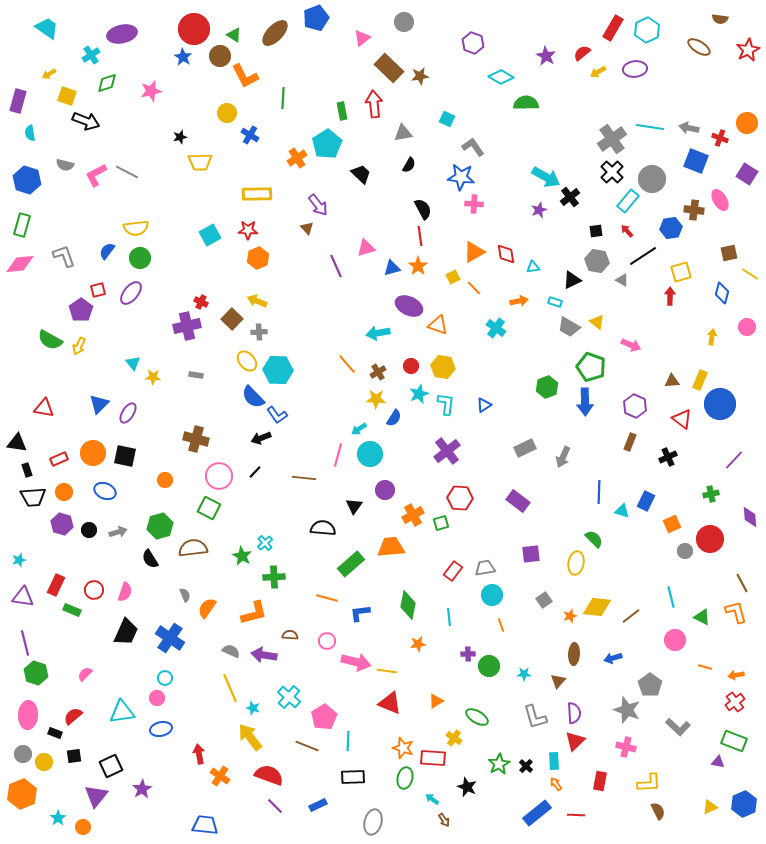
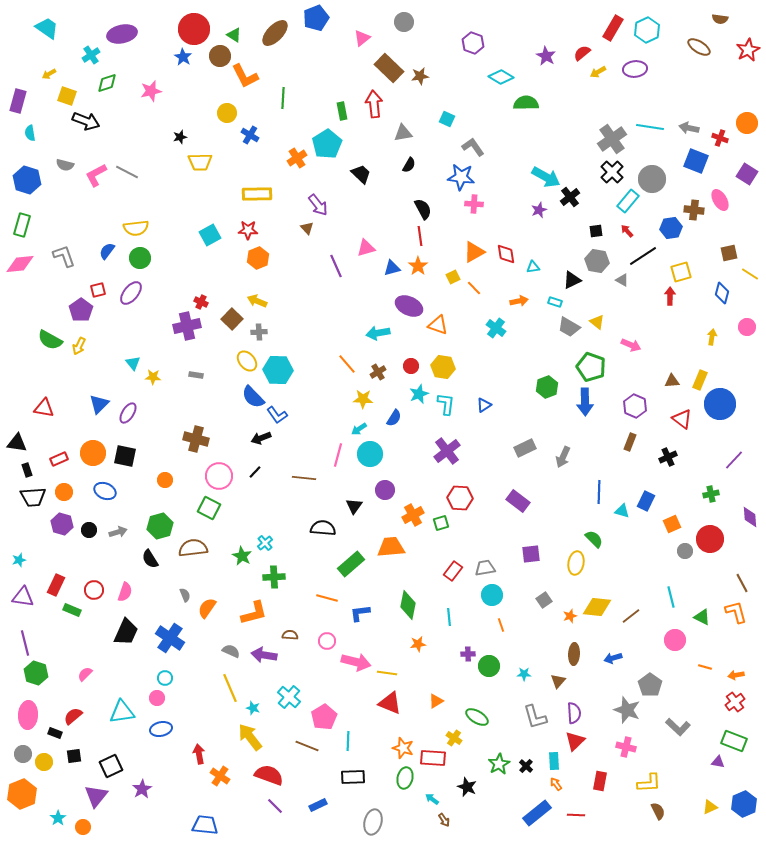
yellow star at (376, 399): moved 13 px left
yellow line at (387, 671): moved 2 px down
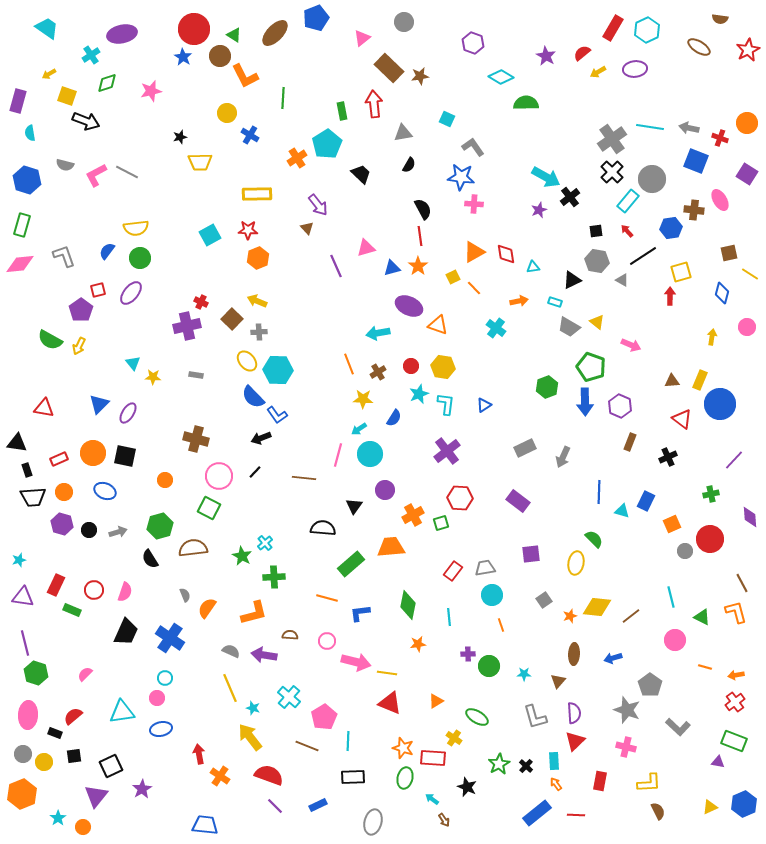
orange line at (347, 364): moved 2 px right; rotated 20 degrees clockwise
purple hexagon at (635, 406): moved 15 px left
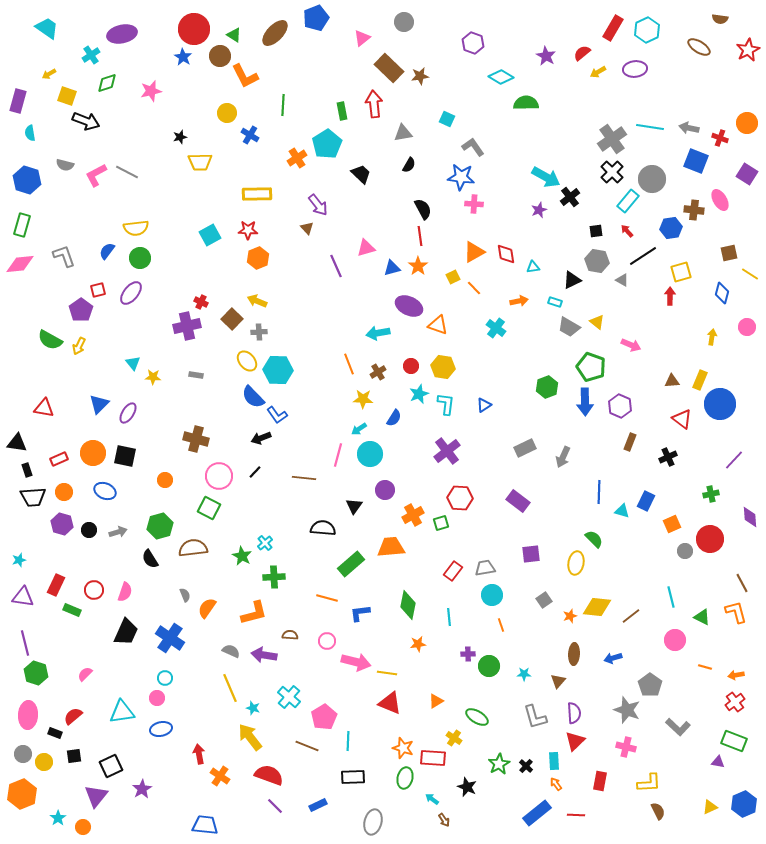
green line at (283, 98): moved 7 px down
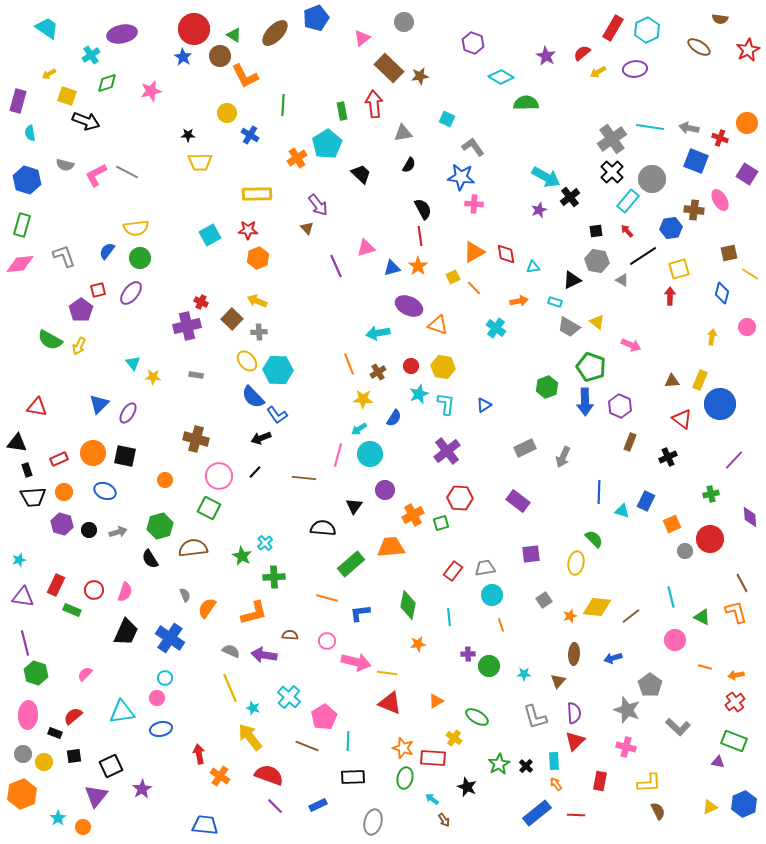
black star at (180, 137): moved 8 px right, 2 px up; rotated 16 degrees clockwise
yellow square at (681, 272): moved 2 px left, 3 px up
red triangle at (44, 408): moved 7 px left, 1 px up
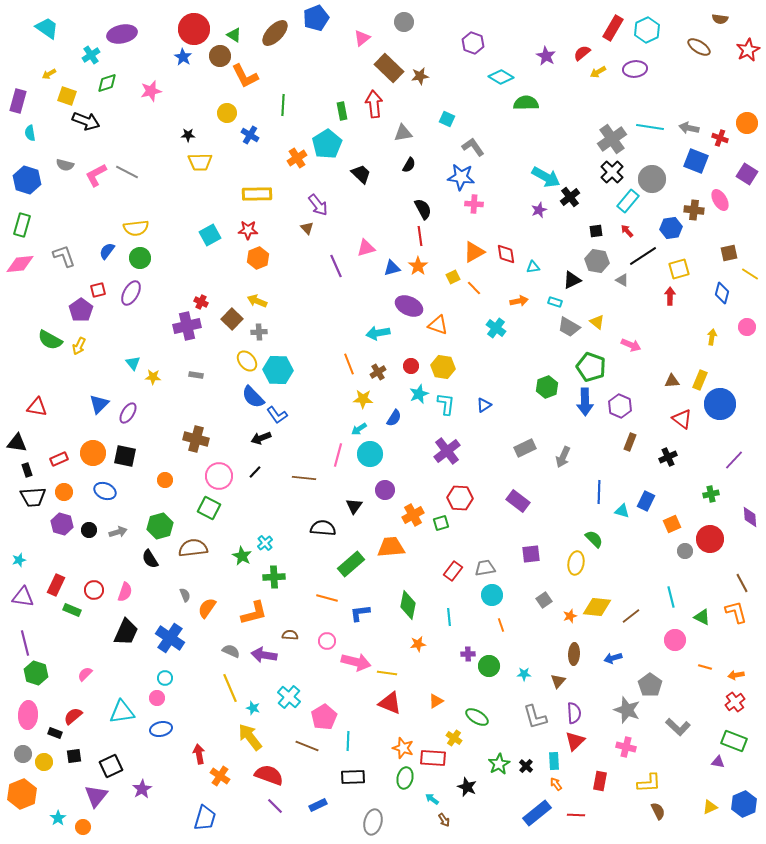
purple ellipse at (131, 293): rotated 10 degrees counterclockwise
blue trapezoid at (205, 825): moved 7 px up; rotated 100 degrees clockwise
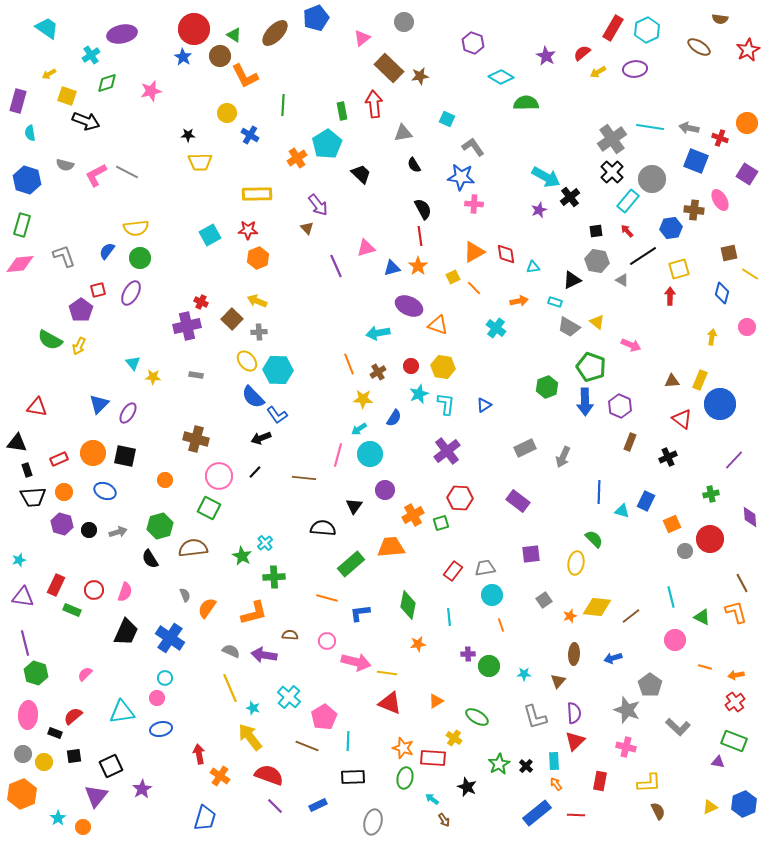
black semicircle at (409, 165): moved 5 px right; rotated 119 degrees clockwise
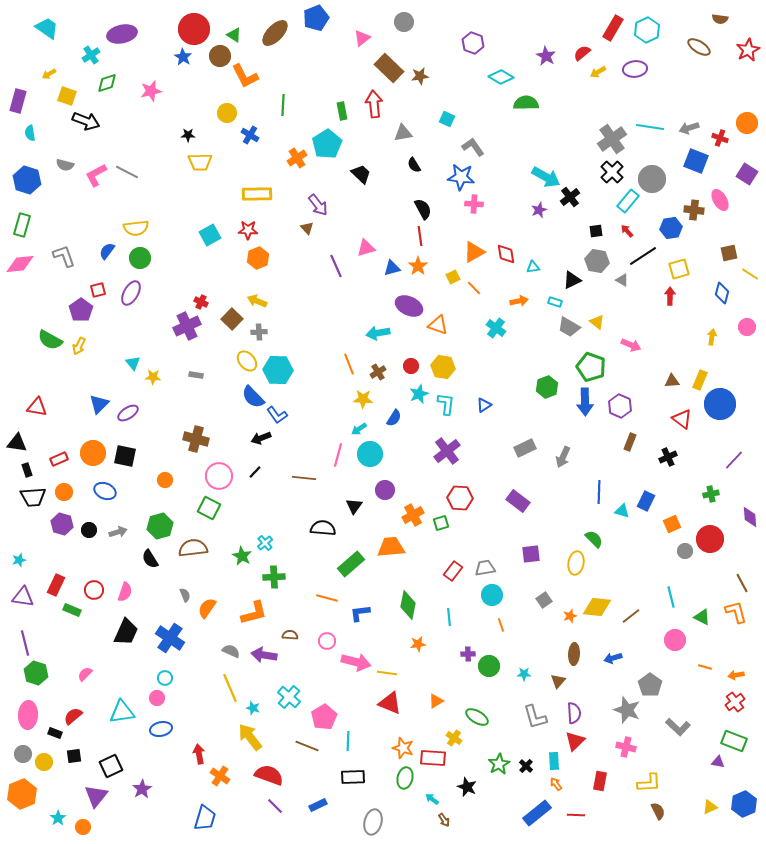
gray arrow at (689, 128): rotated 30 degrees counterclockwise
purple cross at (187, 326): rotated 12 degrees counterclockwise
purple ellipse at (128, 413): rotated 25 degrees clockwise
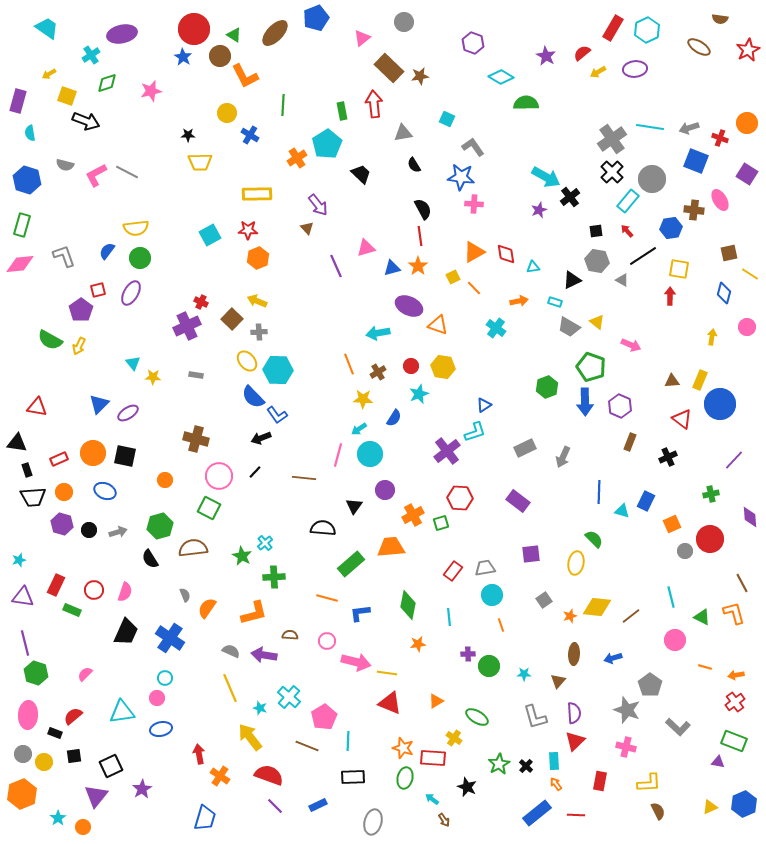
yellow square at (679, 269): rotated 25 degrees clockwise
blue diamond at (722, 293): moved 2 px right
cyan L-shape at (446, 404): moved 29 px right, 28 px down; rotated 65 degrees clockwise
orange L-shape at (736, 612): moved 2 px left, 1 px down
cyan star at (253, 708): moved 7 px right
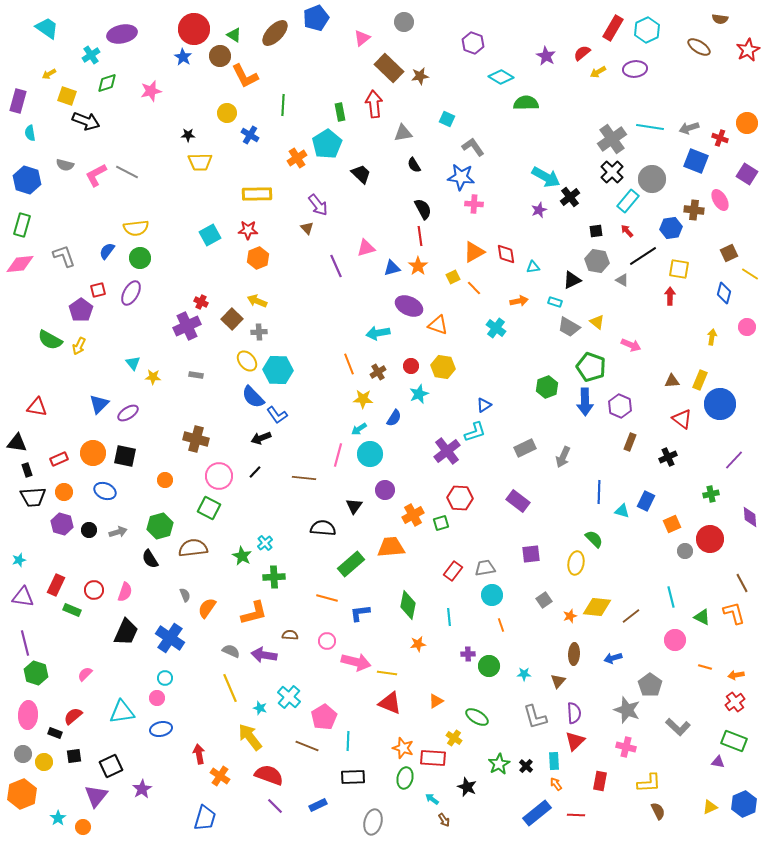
green rectangle at (342, 111): moved 2 px left, 1 px down
brown square at (729, 253): rotated 12 degrees counterclockwise
